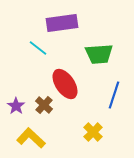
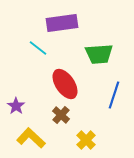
brown cross: moved 17 px right, 10 px down
yellow cross: moved 7 px left, 8 px down
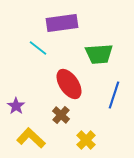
red ellipse: moved 4 px right
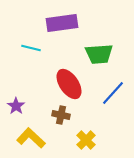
cyan line: moved 7 px left; rotated 24 degrees counterclockwise
blue line: moved 1 px left, 2 px up; rotated 24 degrees clockwise
brown cross: rotated 30 degrees counterclockwise
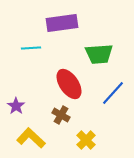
cyan line: rotated 18 degrees counterclockwise
brown cross: rotated 18 degrees clockwise
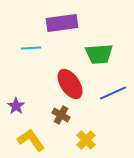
red ellipse: moved 1 px right
blue line: rotated 24 degrees clockwise
yellow L-shape: moved 2 px down; rotated 12 degrees clockwise
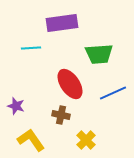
purple star: rotated 18 degrees counterclockwise
brown cross: rotated 18 degrees counterclockwise
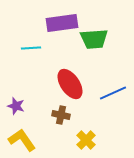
green trapezoid: moved 5 px left, 15 px up
yellow L-shape: moved 9 px left
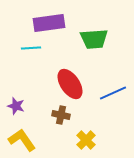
purple rectangle: moved 13 px left
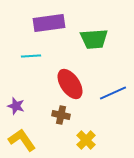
cyan line: moved 8 px down
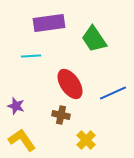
green trapezoid: rotated 60 degrees clockwise
